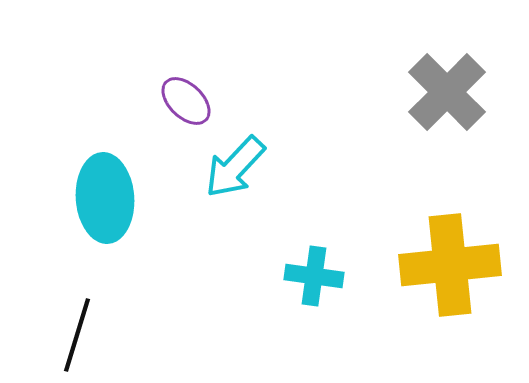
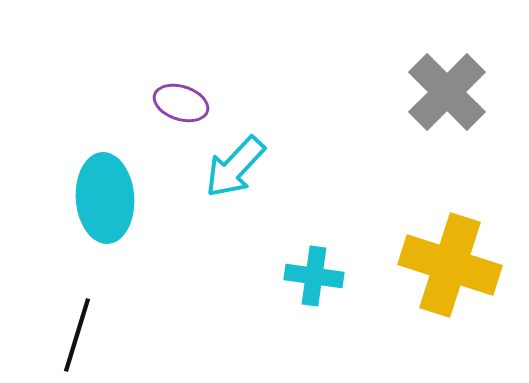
purple ellipse: moved 5 px left, 2 px down; rotated 26 degrees counterclockwise
yellow cross: rotated 24 degrees clockwise
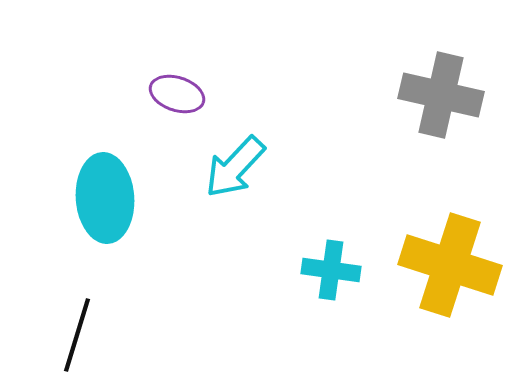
gray cross: moved 6 px left, 3 px down; rotated 32 degrees counterclockwise
purple ellipse: moved 4 px left, 9 px up
cyan cross: moved 17 px right, 6 px up
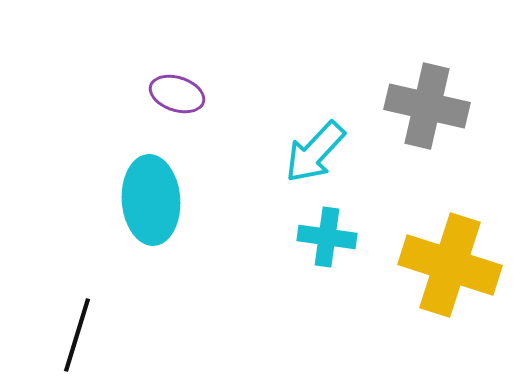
gray cross: moved 14 px left, 11 px down
cyan arrow: moved 80 px right, 15 px up
cyan ellipse: moved 46 px right, 2 px down
cyan cross: moved 4 px left, 33 px up
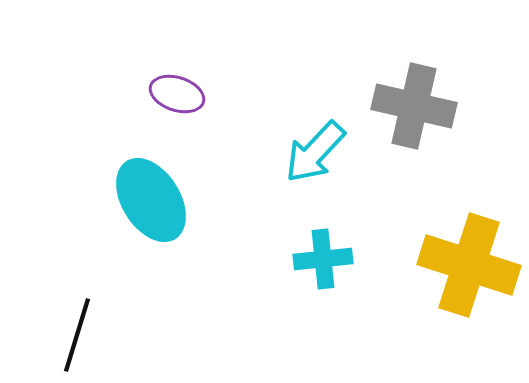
gray cross: moved 13 px left
cyan ellipse: rotated 28 degrees counterclockwise
cyan cross: moved 4 px left, 22 px down; rotated 14 degrees counterclockwise
yellow cross: moved 19 px right
